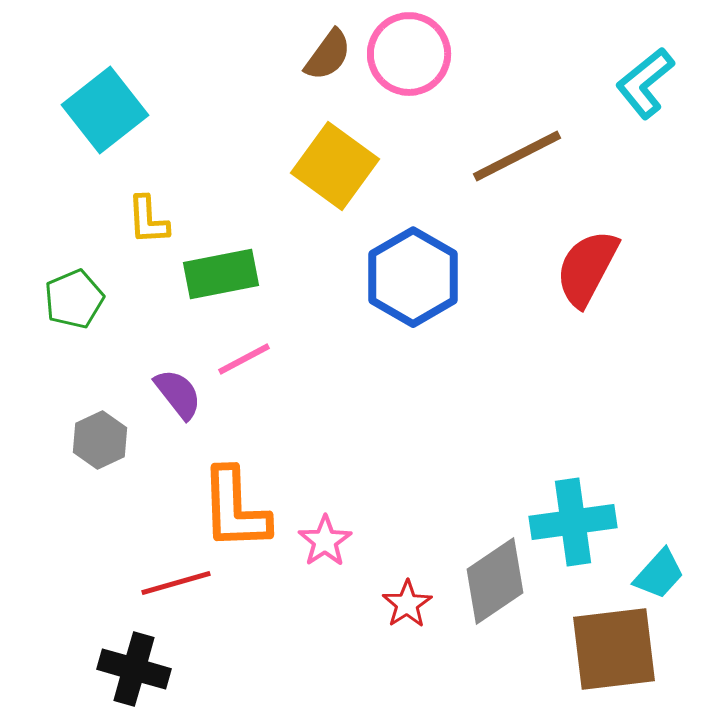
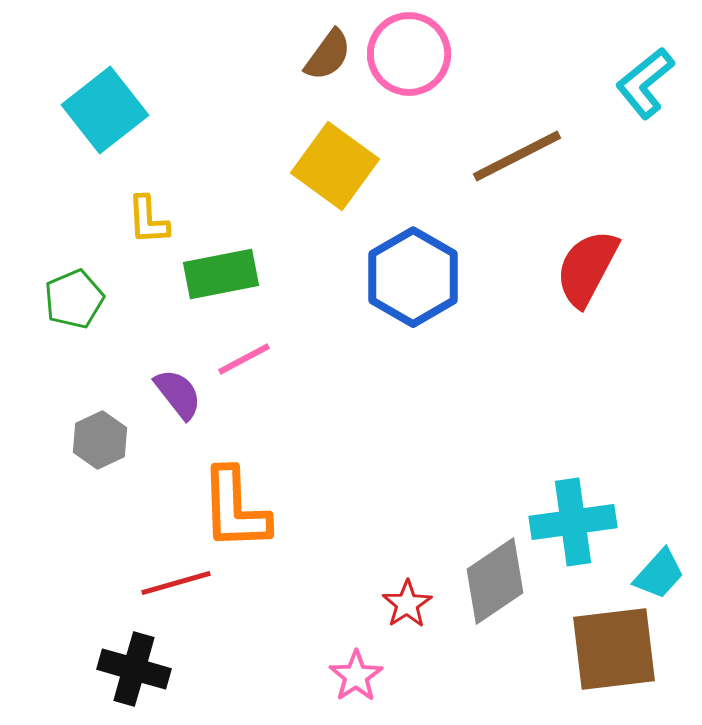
pink star: moved 31 px right, 135 px down
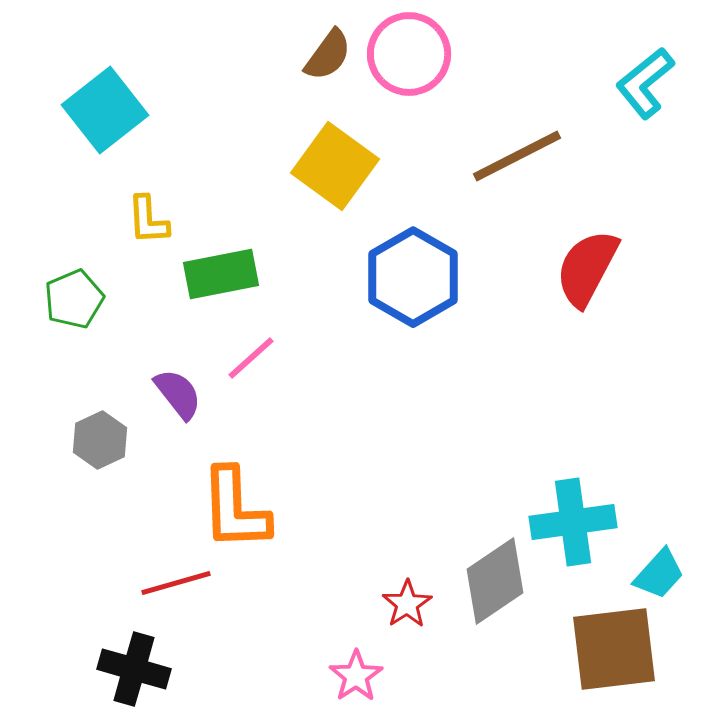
pink line: moved 7 px right, 1 px up; rotated 14 degrees counterclockwise
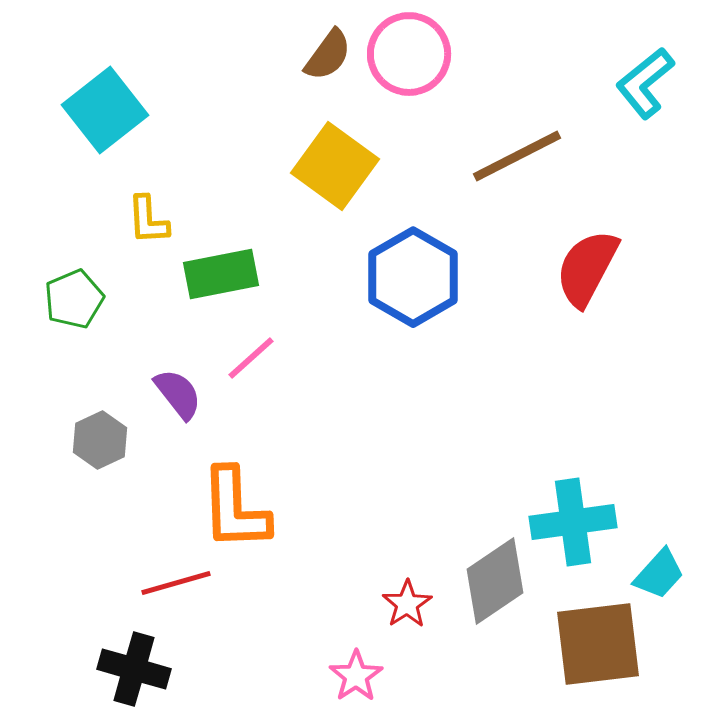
brown square: moved 16 px left, 5 px up
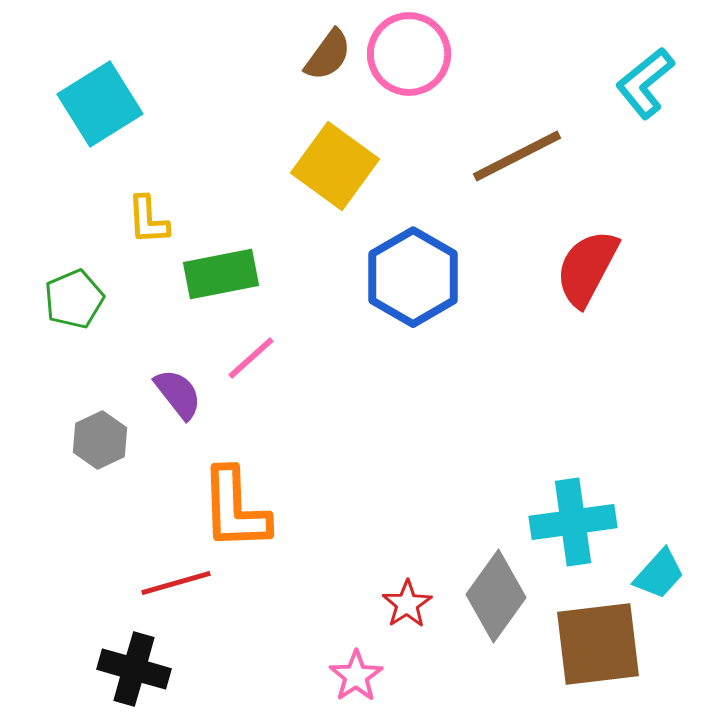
cyan square: moved 5 px left, 6 px up; rotated 6 degrees clockwise
gray diamond: moved 1 px right, 15 px down; rotated 20 degrees counterclockwise
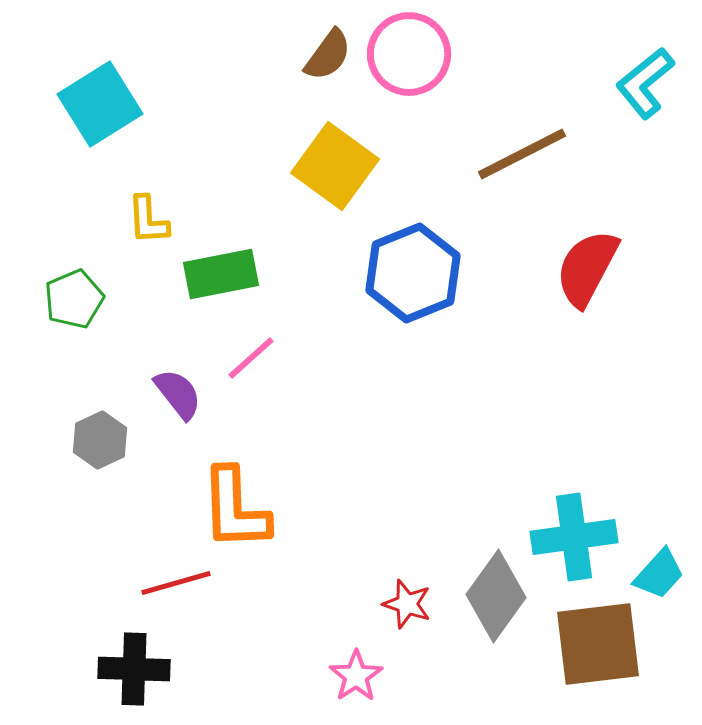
brown line: moved 5 px right, 2 px up
blue hexagon: moved 4 px up; rotated 8 degrees clockwise
cyan cross: moved 1 px right, 15 px down
red star: rotated 21 degrees counterclockwise
black cross: rotated 14 degrees counterclockwise
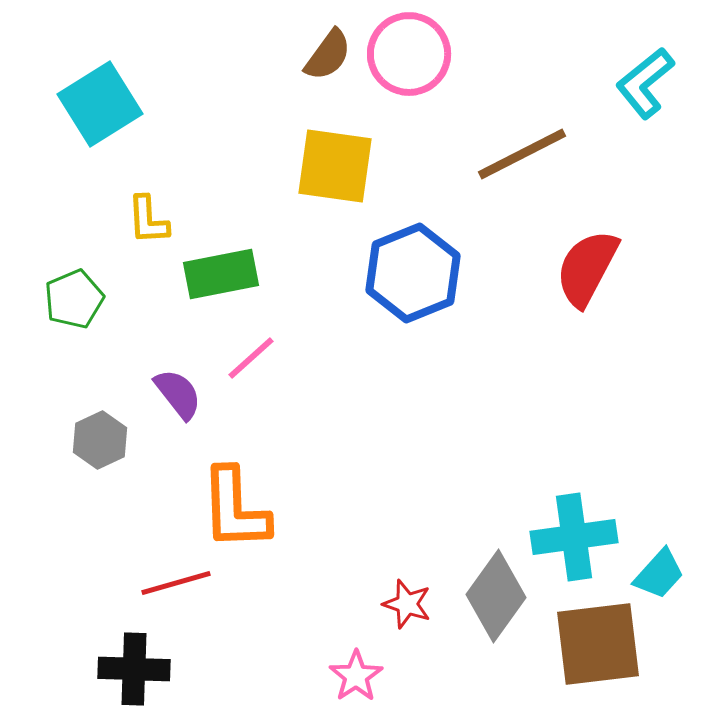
yellow square: rotated 28 degrees counterclockwise
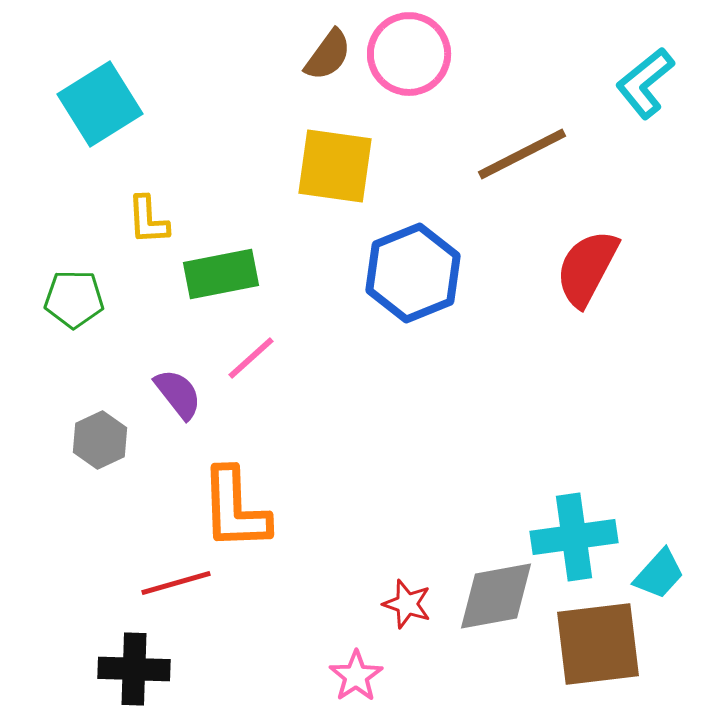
green pentagon: rotated 24 degrees clockwise
gray diamond: rotated 44 degrees clockwise
